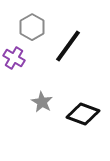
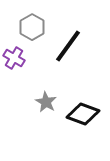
gray star: moved 4 px right
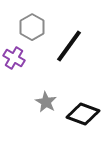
black line: moved 1 px right
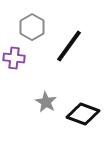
purple cross: rotated 25 degrees counterclockwise
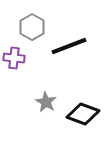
black line: rotated 33 degrees clockwise
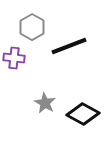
gray star: moved 1 px left, 1 px down
black diamond: rotated 8 degrees clockwise
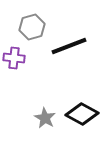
gray hexagon: rotated 15 degrees clockwise
gray star: moved 15 px down
black diamond: moved 1 px left
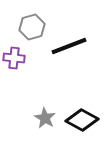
black diamond: moved 6 px down
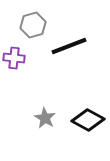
gray hexagon: moved 1 px right, 2 px up
black diamond: moved 6 px right
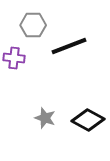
gray hexagon: rotated 15 degrees clockwise
gray star: rotated 10 degrees counterclockwise
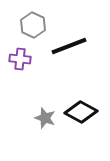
gray hexagon: rotated 25 degrees clockwise
purple cross: moved 6 px right, 1 px down
black diamond: moved 7 px left, 8 px up
